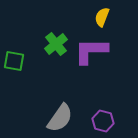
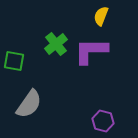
yellow semicircle: moved 1 px left, 1 px up
gray semicircle: moved 31 px left, 14 px up
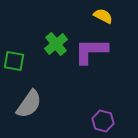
yellow semicircle: moved 2 px right; rotated 96 degrees clockwise
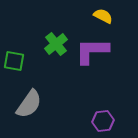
purple L-shape: moved 1 px right
purple hexagon: rotated 20 degrees counterclockwise
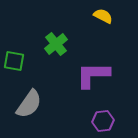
purple L-shape: moved 1 px right, 24 px down
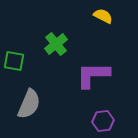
gray semicircle: rotated 12 degrees counterclockwise
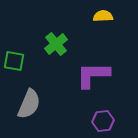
yellow semicircle: rotated 30 degrees counterclockwise
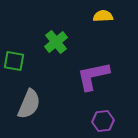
green cross: moved 2 px up
purple L-shape: moved 1 px down; rotated 12 degrees counterclockwise
